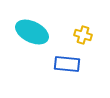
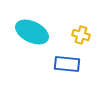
yellow cross: moved 2 px left
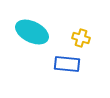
yellow cross: moved 3 px down
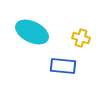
blue rectangle: moved 4 px left, 2 px down
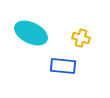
cyan ellipse: moved 1 px left, 1 px down
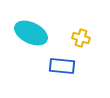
blue rectangle: moved 1 px left
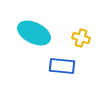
cyan ellipse: moved 3 px right
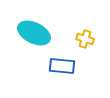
yellow cross: moved 4 px right, 1 px down
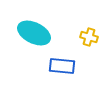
yellow cross: moved 4 px right, 2 px up
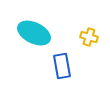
blue rectangle: rotated 75 degrees clockwise
